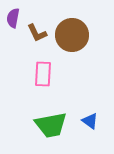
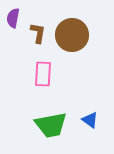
brown L-shape: moved 1 px right; rotated 145 degrees counterclockwise
blue triangle: moved 1 px up
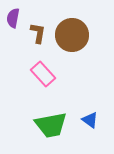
pink rectangle: rotated 45 degrees counterclockwise
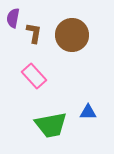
brown L-shape: moved 4 px left
pink rectangle: moved 9 px left, 2 px down
blue triangle: moved 2 px left, 8 px up; rotated 36 degrees counterclockwise
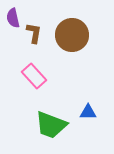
purple semicircle: rotated 24 degrees counterclockwise
green trapezoid: rotated 32 degrees clockwise
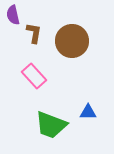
purple semicircle: moved 3 px up
brown circle: moved 6 px down
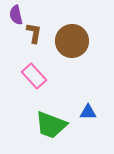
purple semicircle: moved 3 px right
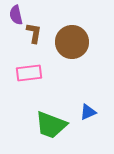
brown circle: moved 1 px down
pink rectangle: moved 5 px left, 3 px up; rotated 55 degrees counterclockwise
blue triangle: rotated 24 degrees counterclockwise
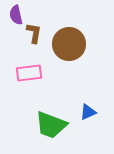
brown circle: moved 3 px left, 2 px down
